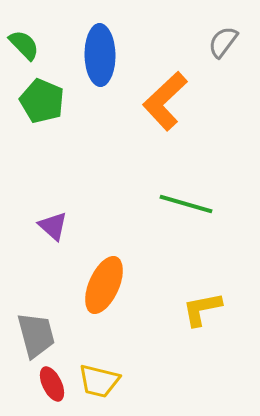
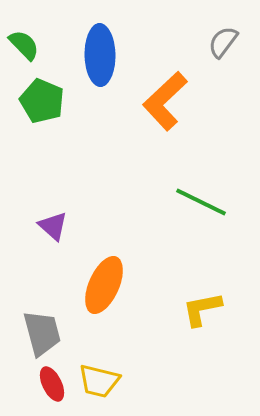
green line: moved 15 px right, 2 px up; rotated 10 degrees clockwise
gray trapezoid: moved 6 px right, 2 px up
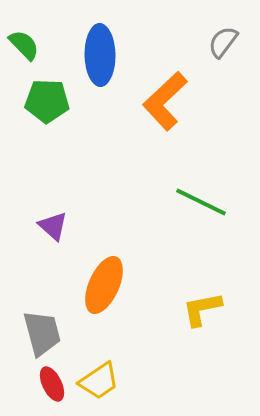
green pentagon: moved 5 px right; rotated 21 degrees counterclockwise
yellow trapezoid: rotated 48 degrees counterclockwise
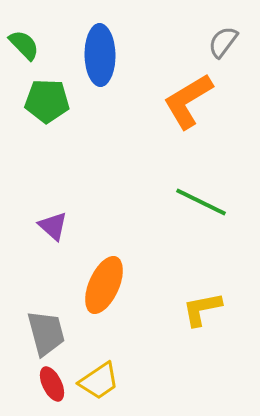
orange L-shape: moved 23 px right; rotated 12 degrees clockwise
gray trapezoid: moved 4 px right
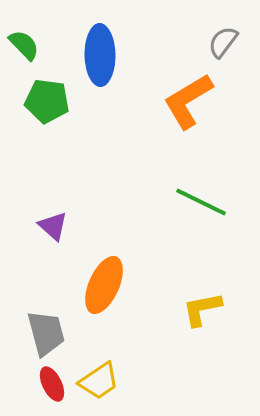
green pentagon: rotated 6 degrees clockwise
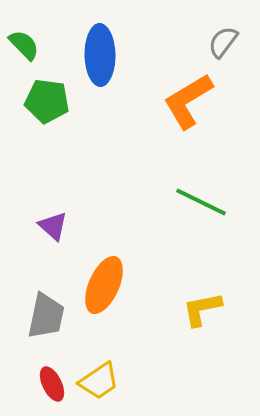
gray trapezoid: moved 17 px up; rotated 27 degrees clockwise
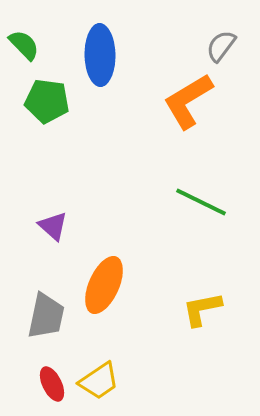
gray semicircle: moved 2 px left, 4 px down
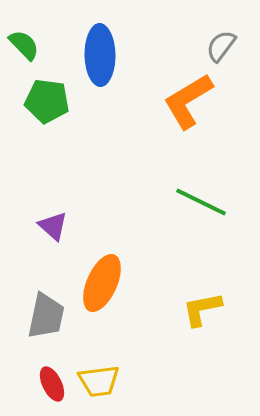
orange ellipse: moved 2 px left, 2 px up
yellow trapezoid: rotated 27 degrees clockwise
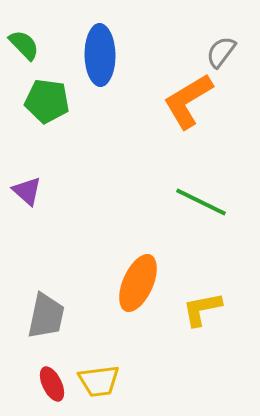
gray semicircle: moved 6 px down
purple triangle: moved 26 px left, 35 px up
orange ellipse: moved 36 px right
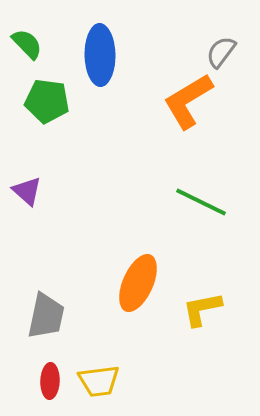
green semicircle: moved 3 px right, 1 px up
red ellipse: moved 2 px left, 3 px up; rotated 28 degrees clockwise
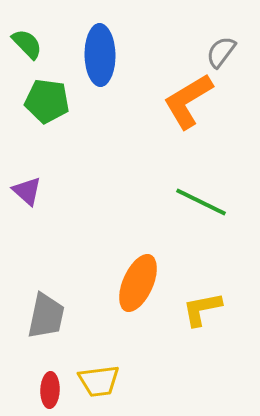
red ellipse: moved 9 px down
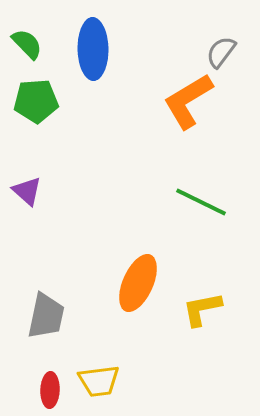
blue ellipse: moved 7 px left, 6 px up
green pentagon: moved 11 px left; rotated 12 degrees counterclockwise
